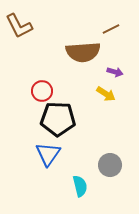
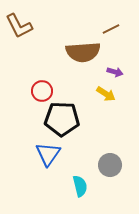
black pentagon: moved 4 px right
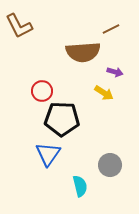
yellow arrow: moved 2 px left, 1 px up
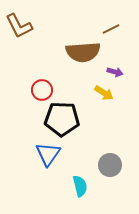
red circle: moved 1 px up
